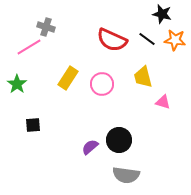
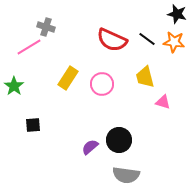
black star: moved 15 px right
orange star: moved 1 px left, 2 px down
yellow trapezoid: moved 2 px right
green star: moved 3 px left, 2 px down
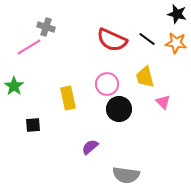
orange star: moved 2 px right, 1 px down
yellow rectangle: moved 20 px down; rotated 45 degrees counterclockwise
pink circle: moved 5 px right
pink triangle: rotated 28 degrees clockwise
black circle: moved 31 px up
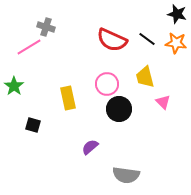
black square: rotated 21 degrees clockwise
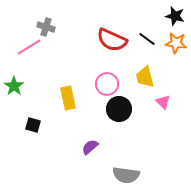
black star: moved 2 px left, 2 px down
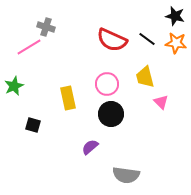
green star: rotated 12 degrees clockwise
pink triangle: moved 2 px left
black circle: moved 8 px left, 5 px down
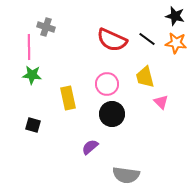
pink line: rotated 60 degrees counterclockwise
green star: moved 18 px right, 11 px up; rotated 30 degrees clockwise
black circle: moved 1 px right
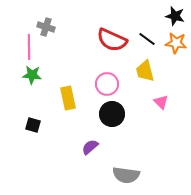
yellow trapezoid: moved 6 px up
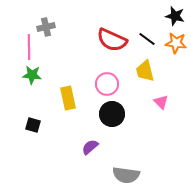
gray cross: rotated 30 degrees counterclockwise
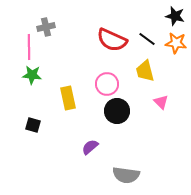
black circle: moved 5 px right, 3 px up
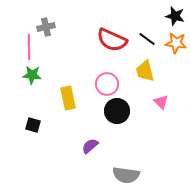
purple semicircle: moved 1 px up
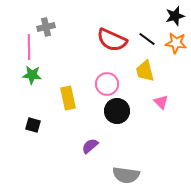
black star: rotated 30 degrees counterclockwise
